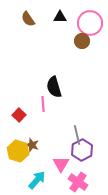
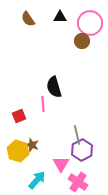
red square: moved 1 px down; rotated 24 degrees clockwise
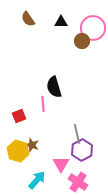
black triangle: moved 1 px right, 5 px down
pink circle: moved 3 px right, 5 px down
gray line: moved 1 px up
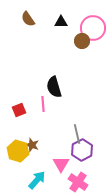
red square: moved 6 px up
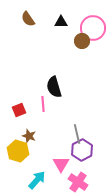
brown star: moved 3 px left, 9 px up
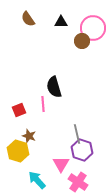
purple hexagon: rotated 15 degrees counterclockwise
cyan arrow: rotated 84 degrees counterclockwise
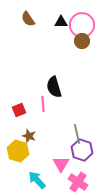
pink circle: moved 11 px left, 3 px up
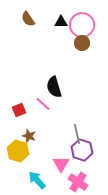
brown circle: moved 2 px down
pink line: rotated 42 degrees counterclockwise
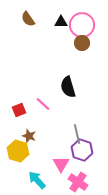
black semicircle: moved 14 px right
